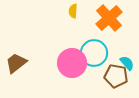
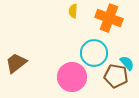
orange cross: rotated 28 degrees counterclockwise
pink circle: moved 14 px down
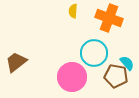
brown trapezoid: moved 1 px up
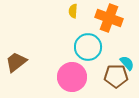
cyan circle: moved 6 px left, 6 px up
brown pentagon: rotated 10 degrees counterclockwise
